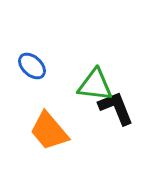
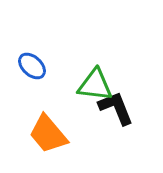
orange trapezoid: moved 1 px left, 3 px down
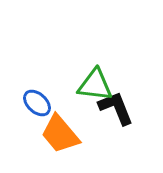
blue ellipse: moved 5 px right, 37 px down
orange trapezoid: moved 12 px right
